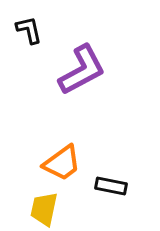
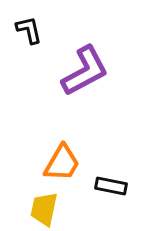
purple L-shape: moved 3 px right, 1 px down
orange trapezoid: rotated 24 degrees counterclockwise
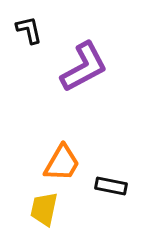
purple L-shape: moved 1 px left, 4 px up
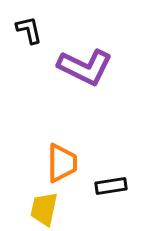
purple L-shape: moved 1 px right; rotated 54 degrees clockwise
orange trapezoid: rotated 30 degrees counterclockwise
black rectangle: rotated 20 degrees counterclockwise
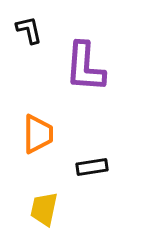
purple L-shape: rotated 68 degrees clockwise
orange trapezoid: moved 24 px left, 29 px up
black rectangle: moved 19 px left, 19 px up
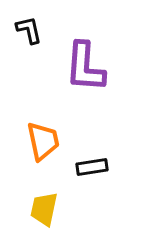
orange trapezoid: moved 5 px right, 7 px down; rotated 12 degrees counterclockwise
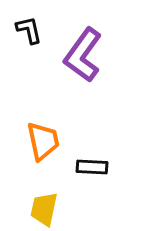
purple L-shape: moved 2 px left, 12 px up; rotated 32 degrees clockwise
black rectangle: rotated 12 degrees clockwise
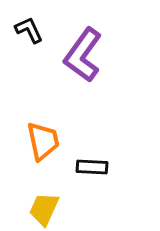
black L-shape: rotated 12 degrees counterclockwise
yellow trapezoid: rotated 12 degrees clockwise
